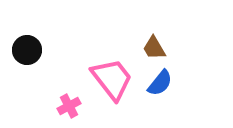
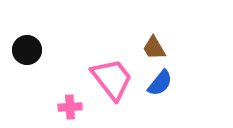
pink cross: moved 1 px right, 1 px down; rotated 25 degrees clockwise
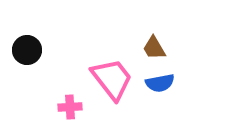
blue semicircle: rotated 40 degrees clockwise
